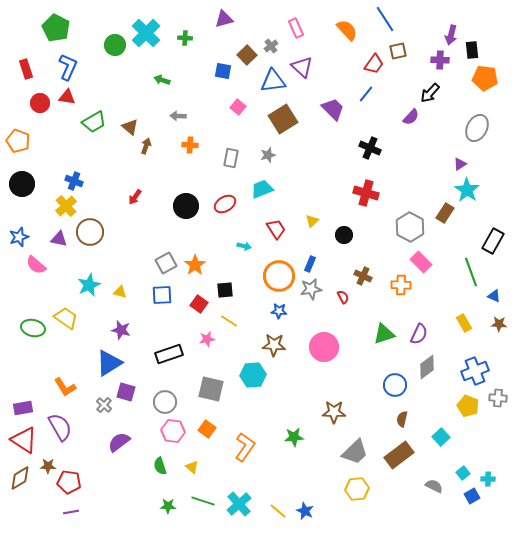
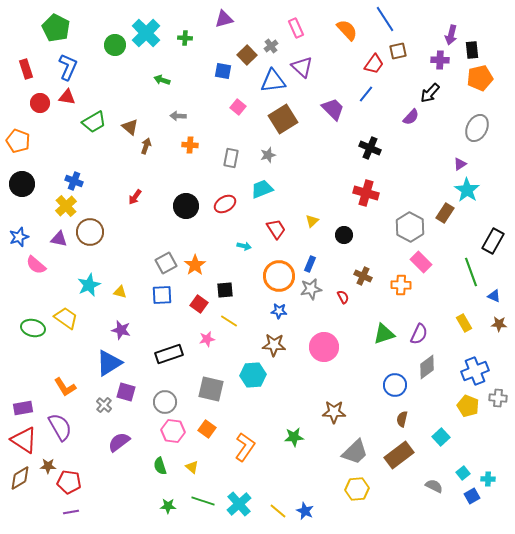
orange pentagon at (485, 78): moved 5 px left; rotated 20 degrees counterclockwise
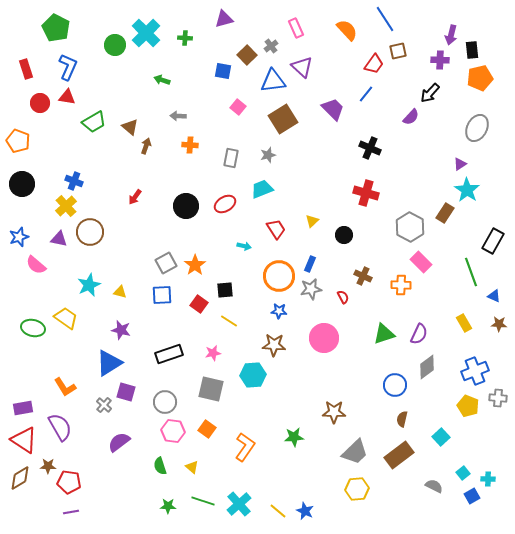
pink star at (207, 339): moved 6 px right, 14 px down
pink circle at (324, 347): moved 9 px up
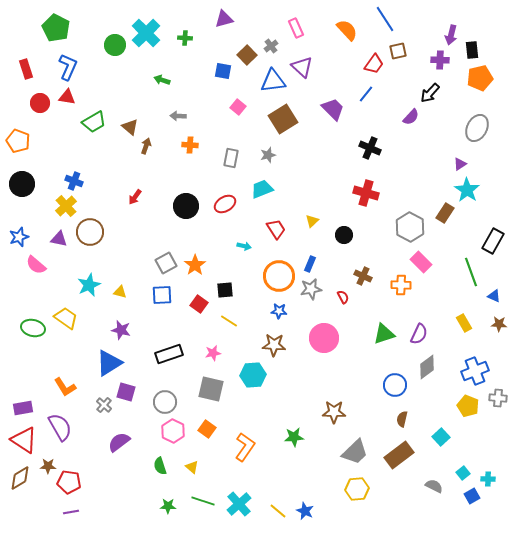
pink hexagon at (173, 431): rotated 20 degrees clockwise
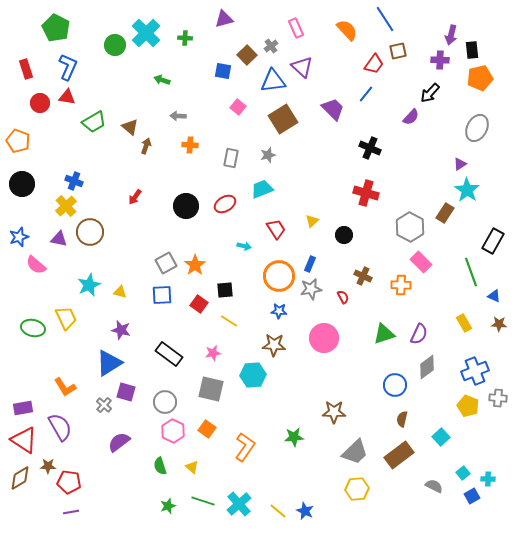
yellow trapezoid at (66, 318): rotated 30 degrees clockwise
black rectangle at (169, 354): rotated 56 degrees clockwise
green star at (168, 506): rotated 21 degrees counterclockwise
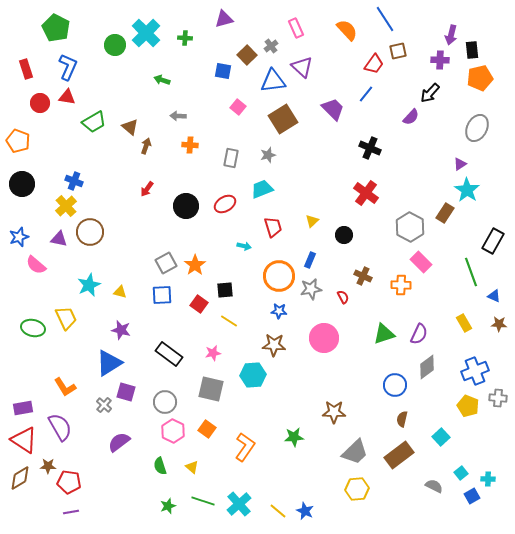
red cross at (366, 193): rotated 20 degrees clockwise
red arrow at (135, 197): moved 12 px right, 8 px up
red trapezoid at (276, 229): moved 3 px left, 2 px up; rotated 15 degrees clockwise
blue rectangle at (310, 264): moved 4 px up
cyan square at (463, 473): moved 2 px left
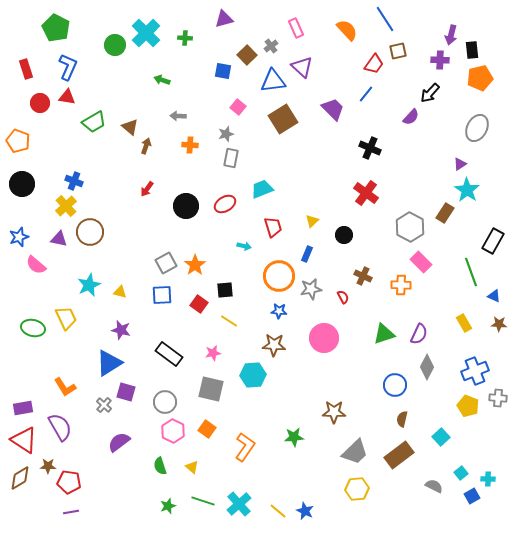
gray star at (268, 155): moved 42 px left, 21 px up
blue rectangle at (310, 260): moved 3 px left, 6 px up
gray diamond at (427, 367): rotated 25 degrees counterclockwise
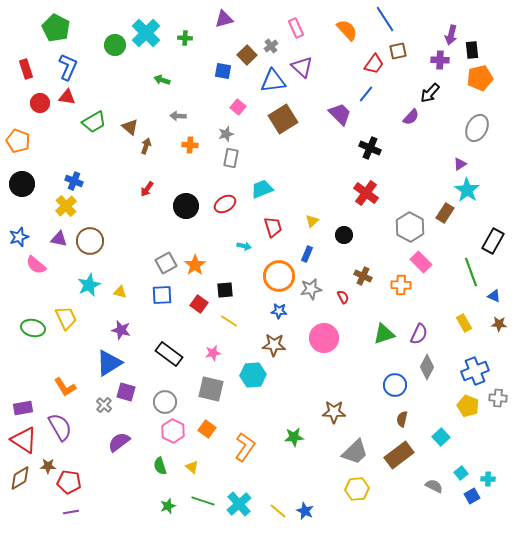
purple trapezoid at (333, 109): moved 7 px right, 5 px down
brown circle at (90, 232): moved 9 px down
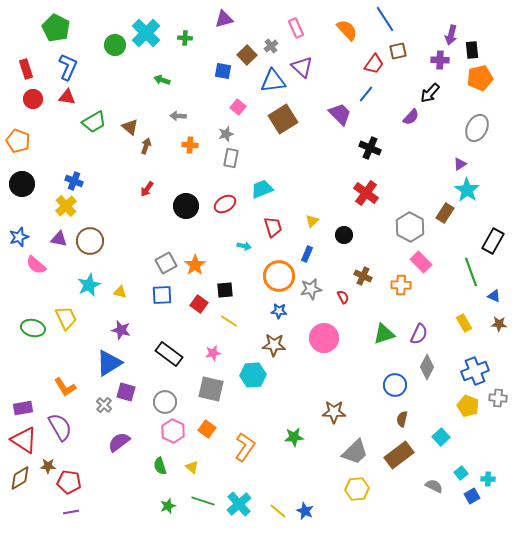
red circle at (40, 103): moved 7 px left, 4 px up
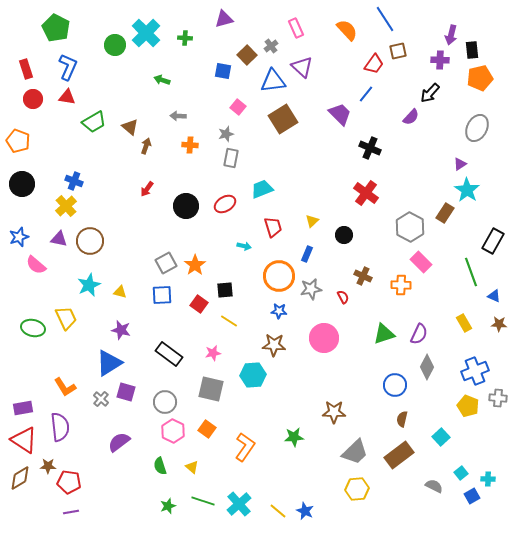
gray cross at (104, 405): moved 3 px left, 6 px up
purple semicircle at (60, 427): rotated 24 degrees clockwise
